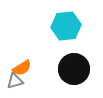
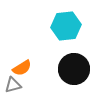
gray triangle: moved 2 px left, 4 px down
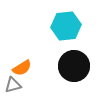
black circle: moved 3 px up
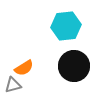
orange semicircle: moved 2 px right
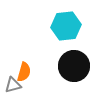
orange semicircle: moved 4 px down; rotated 42 degrees counterclockwise
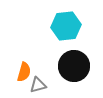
gray triangle: moved 25 px right
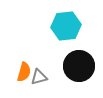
black circle: moved 5 px right
gray triangle: moved 1 px right, 8 px up
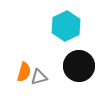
cyan hexagon: rotated 20 degrees counterclockwise
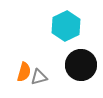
black circle: moved 2 px right, 1 px up
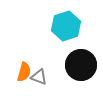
cyan hexagon: rotated 8 degrees clockwise
gray triangle: rotated 36 degrees clockwise
